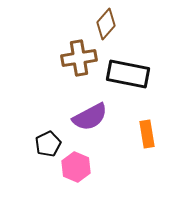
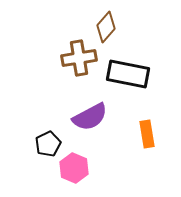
brown diamond: moved 3 px down
pink hexagon: moved 2 px left, 1 px down
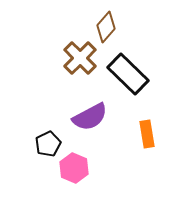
brown cross: moved 1 px right; rotated 36 degrees counterclockwise
black rectangle: rotated 33 degrees clockwise
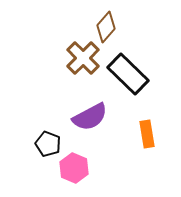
brown cross: moved 3 px right
black pentagon: rotated 25 degrees counterclockwise
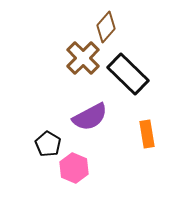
black pentagon: rotated 10 degrees clockwise
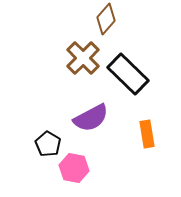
brown diamond: moved 8 px up
purple semicircle: moved 1 px right, 1 px down
pink hexagon: rotated 12 degrees counterclockwise
